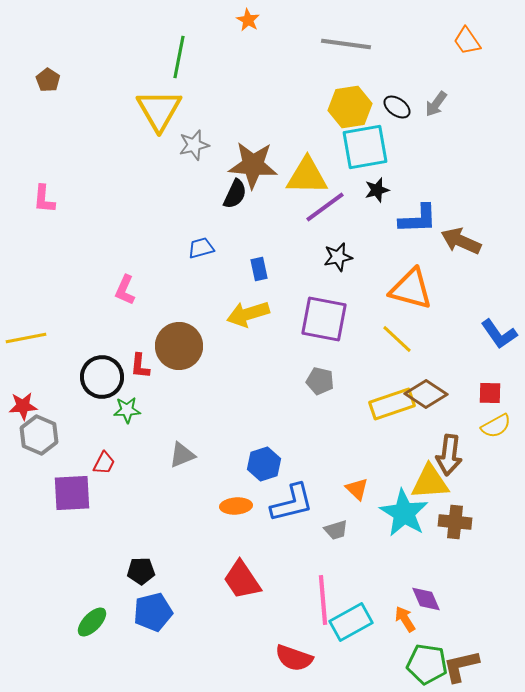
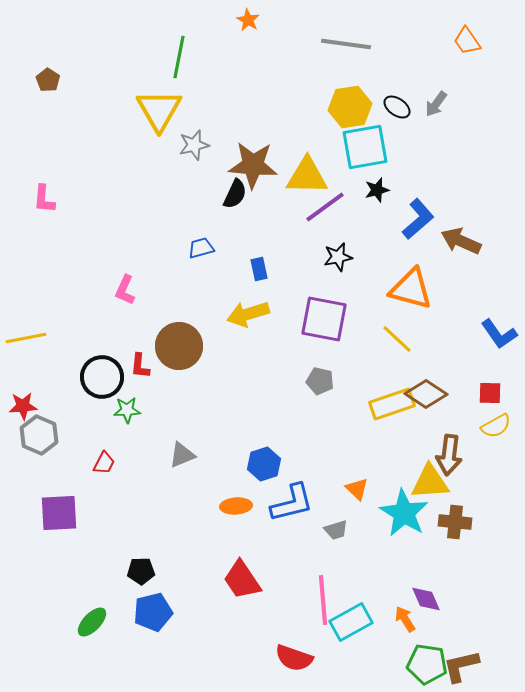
blue L-shape at (418, 219): rotated 39 degrees counterclockwise
purple square at (72, 493): moved 13 px left, 20 px down
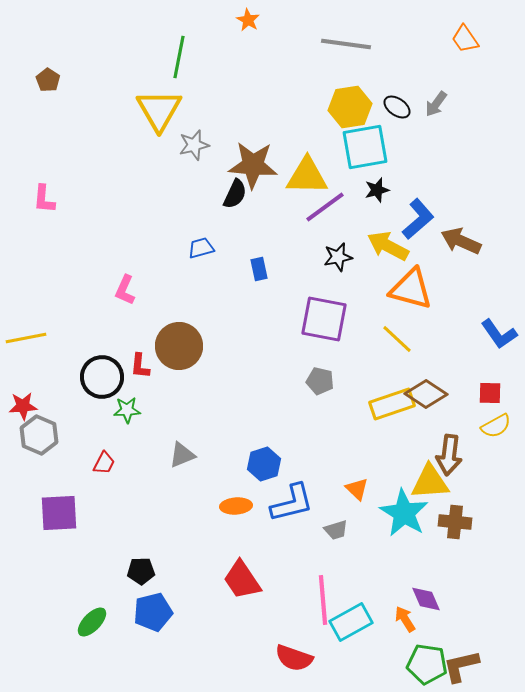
orange trapezoid at (467, 41): moved 2 px left, 2 px up
yellow arrow at (248, 314): moved 140 px right, 68 px up; rotated 45 degrees clockwise
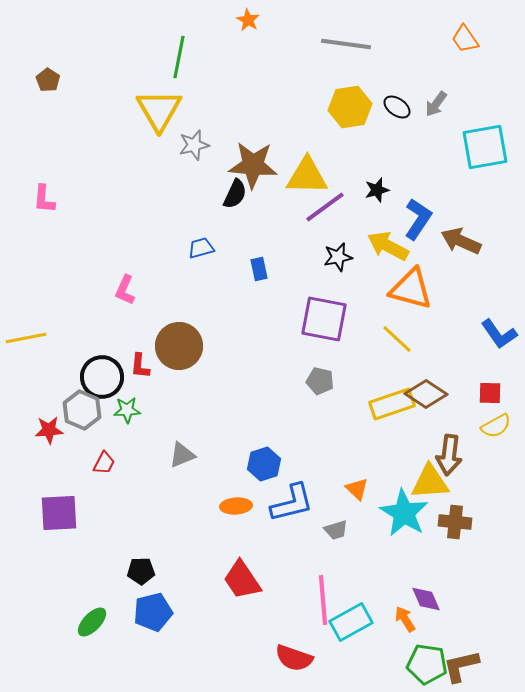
cyan square at (365, 147): moved 120 px right
blue L-shape at (418, 219): rotated 15 degrees counterclockwise
red star at (23, 406): moved 26 px right, 24 px down
gray hexagon at (39, 435): moved 43 px right, 25 px up
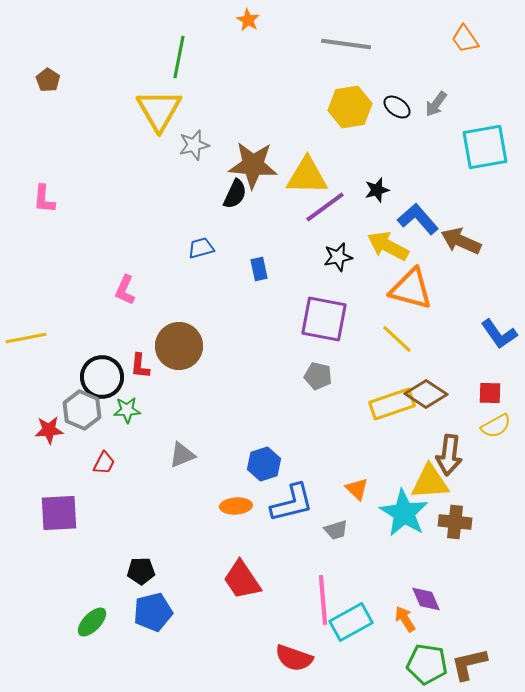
blue L-shape at (418, 219): rotated 75 degrees counterclockwise
gray pentagon at (320, 381): moved 2 px left, 5 px up
brown L-shape at (461, 666): moved 8 px right, 2 px up
